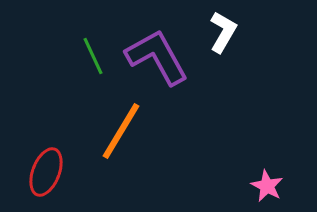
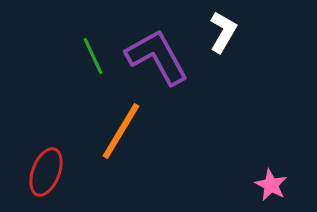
pink star: moved 4 px right, 1 px up
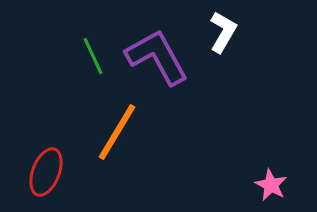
orange line: moved 4 px left, 1 px down
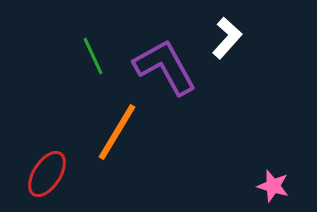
white L-shape: moved 4 px right, 6 px down; rotated 12 degrees clockwise
purple L-shape: moved 8 px right, 10 px down
red ellipse: moved 1 px right, 2 px down; rotated 12 degrees clockwise
pink star: moved 2 px right, 1 px down; rotated 12 degrees counterclockwise
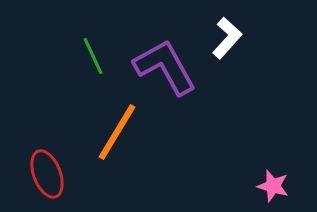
red ellipse: rotated 54 degrees counterclockwise
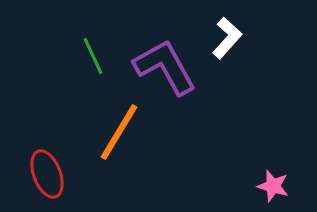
orange line: moved 2 px right
